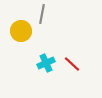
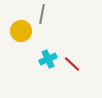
cyan cross: moved 2 px right, 4 px up
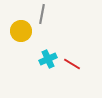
red line: rotated 12 degrees counterclockwise
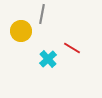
cyan cross: rotated 18 degrees counterclockwise
red line: moved 16 px up
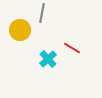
gray line: moved 1 px up
yellow circle: moved 1 px left, 1 px up
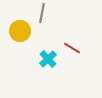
yellow circle: moved 1 px down
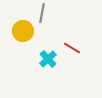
yellow circle: moved 3 px right
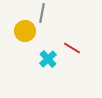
yellow circle: moved 2 px right
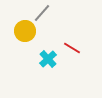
gray line: rotated 30 degrees clockwise
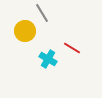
gray line: rotated 72 degrees counterclockwise
cyan cross: rotated 18 degrees counterclockwise
